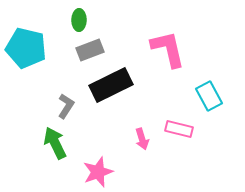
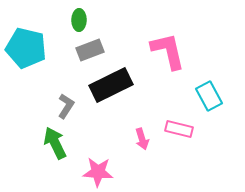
pink L-shape: moved 2 px down
pink star: rotated 24 degrees clockwise
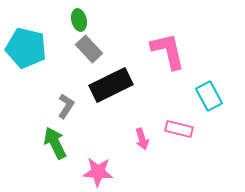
green ellipse: rotated 15 degrees counterclockwise
gray rectangle: moved 1 px left, 1 px up; rotated 68 degrees clockwise
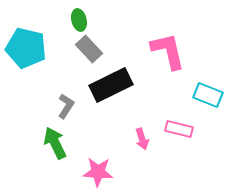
cyan rectangle: moved 1 px left, 1 px up; rotated 40 degrees counterclockwise
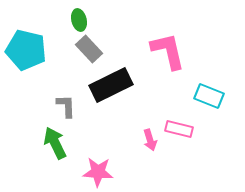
cyan pentagon: moved 2 px down
cyan rectangle: moved 1 px right, 1 px down
gray L-shape: rotated 35 degrees counterclockwise
pink arrow: moved 8 px right, 1 px down
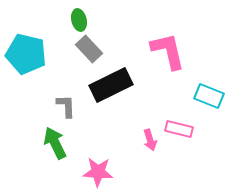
cyan pentagon: moved 4 px down
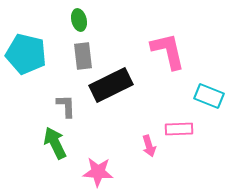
gray rectangle: moved 6 px left, 7 px down; rotated 36 degrees clockwise
pink rectangle: rotated 16 degrees counterclockwise
pink arrow: moved 1 px left, 6 px down
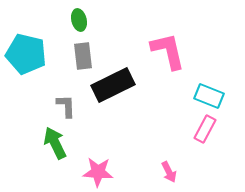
black rectangle: moved 2 px right
pink rectangle: moved 26 px right; rotated 60 degrees counterclockwise
pink arrow: moved 20 px right, 26 px down; rotated 10 degrees counterclockwise
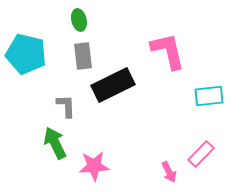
cyan rectangle: rotated 28 degrees counterclockwise
pink rectangle: moved 4 px left, 25 px down; rotated 16 degrees clockwise
pink star: moved 4 px left, 6 px up; rotated 8 degrees counterclockwise
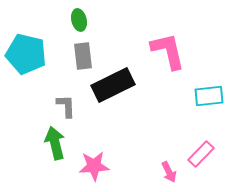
green arrow: rotated 12 degrees clockwise
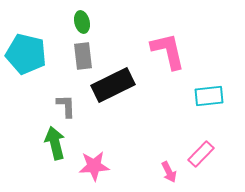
green ellipse: moved 3 px right, 2 px down
